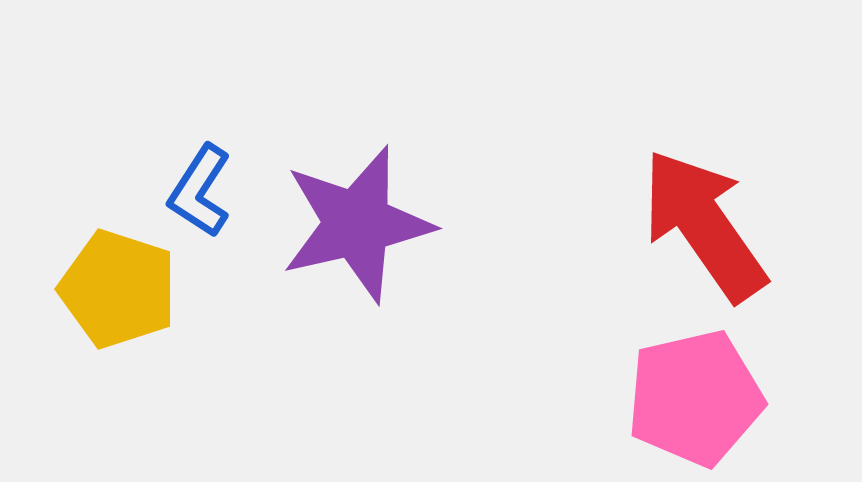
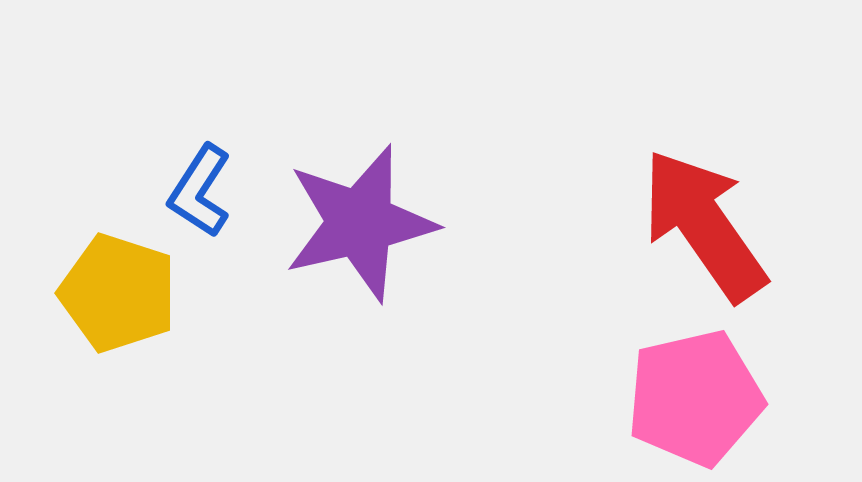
purple star: moved 3 px right, 1 px up
yellow pentagon: moved 4 px down
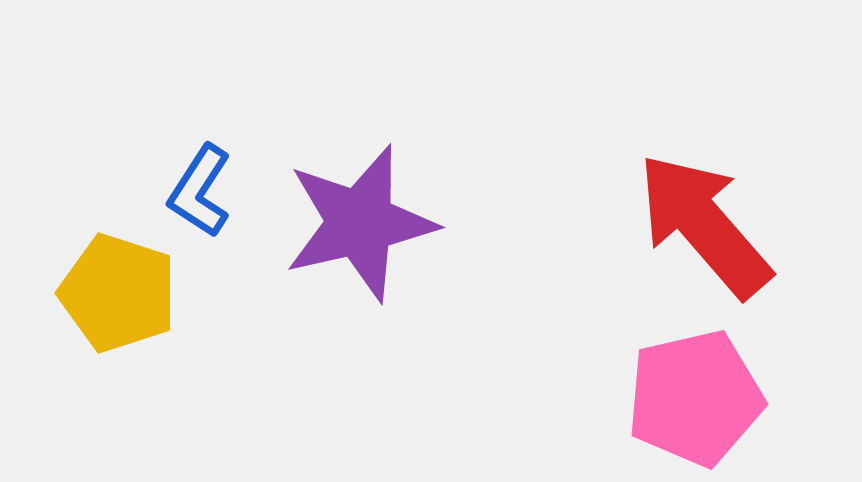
red arrow: rotated 6 degrees counterclockwise
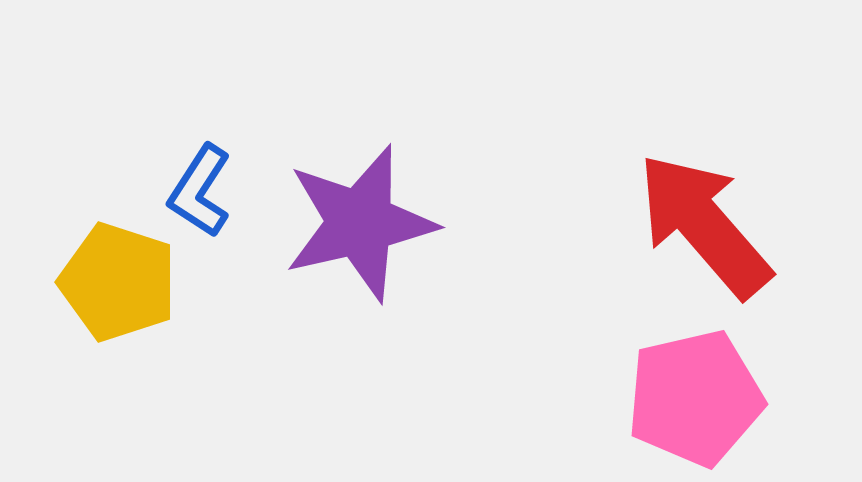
yellow pentagon: moved 11 px up
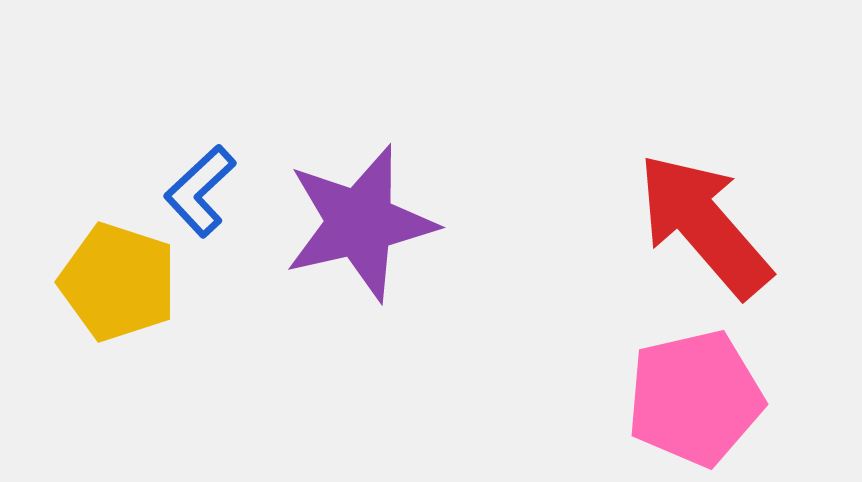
blue L-shape: rotated 14 degrees clockwise
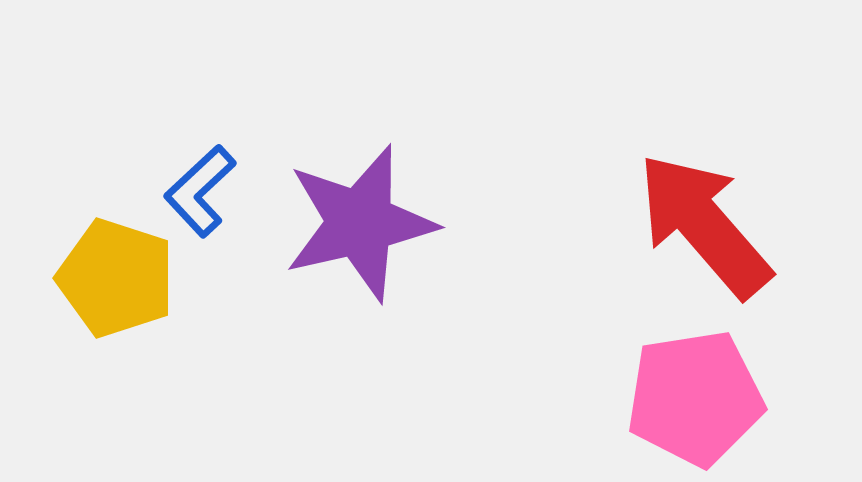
yellow pentagon: moved 2 px left, 4 px up
pink pentagon: rotated 4 degrees clockwise
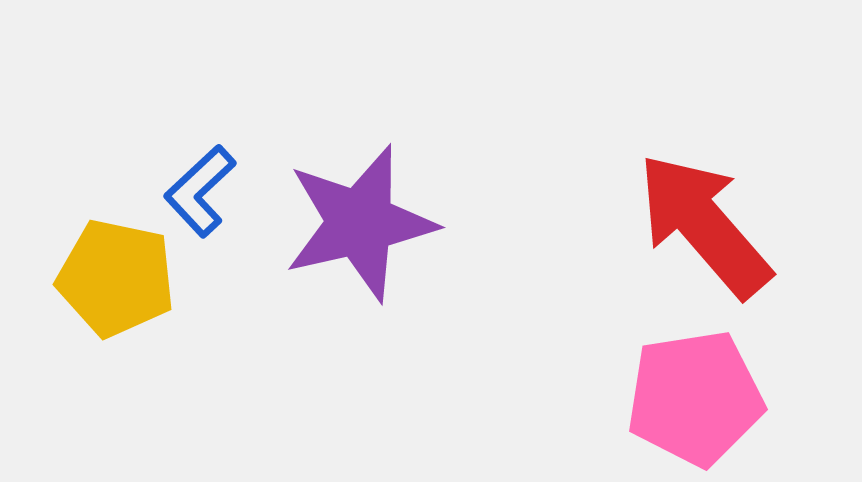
yellow pentagon: rotated 6 degrees counterclockwise
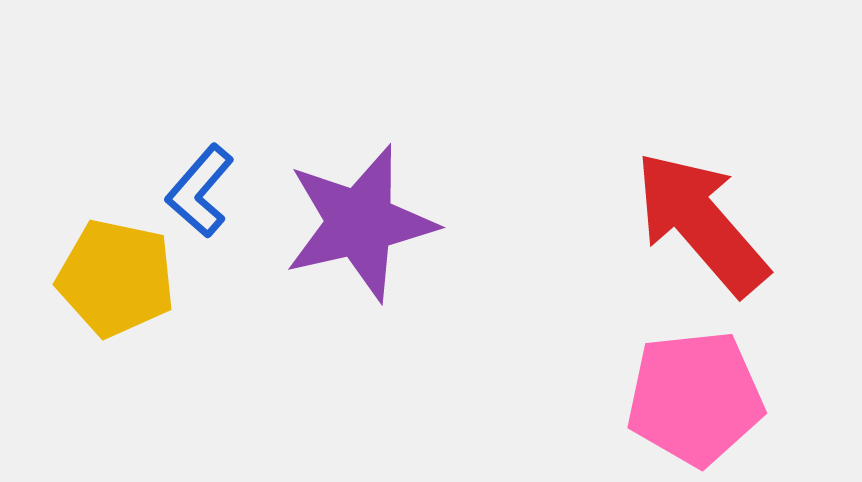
blue L-shape: rotated 6 degrees counterclockwise
red arrow: moved 3 px left, 2 px up
pink pentagon: rotated 3 degrees clockwise
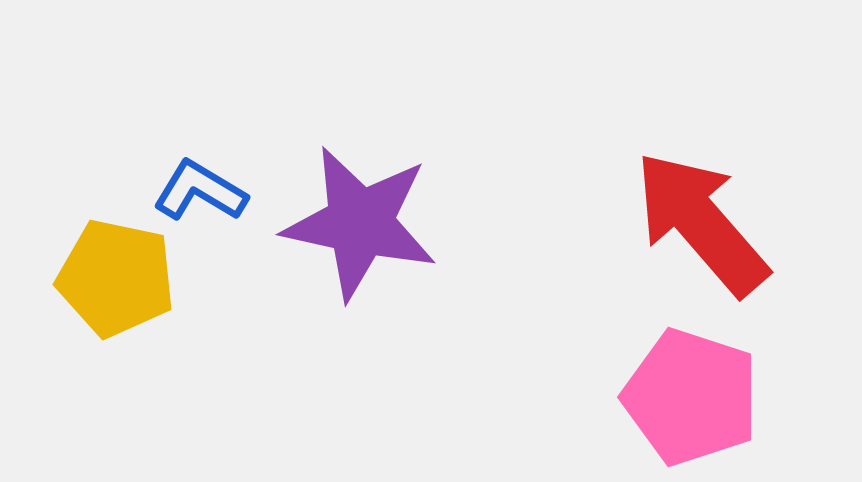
blue L-shape: rotated 80 degrees clockwise
purple star: rotated 25 degrees clockwise
pink pentagon: moved 4 px left, 1 px up; rotated 24 degrees clockwise
